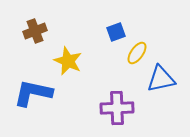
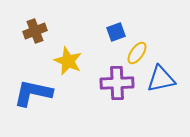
purple cross: moved 25 px up
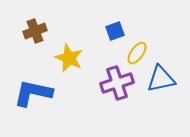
blue square: moved 1 px left, 1 px up
yellow star: moved 1 px right, 3 px up
purple cross: rotated 16 degrees counterclockwise
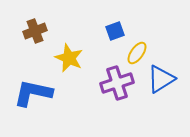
blue triangle: rotated 20 degrees counterclockwise
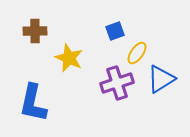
brown cross: rotated 20 degrees clockwise
blue L-shape: moved 10 px down; rotated 90 degrees counterclockwise
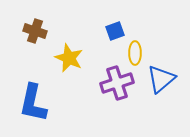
brown cross: rotated 20 degrees clockwise
yellow ellipse: moved 2 px left; rotated 35 degrees counterclockwise
blue triangle: rotated 8 degrees counterclockwise
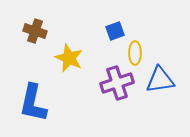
blue triangle: moved 1 px left, 1 px down; rotated 32 degrees clockwise
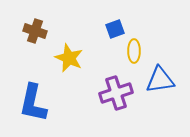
blue square: moved 2 px up
yellow ellipse: moved 1 px left, 2 px up
purple cross: moved 1 px left, 10 px down
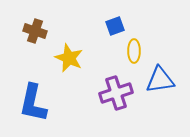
blue square: moved 3 px up
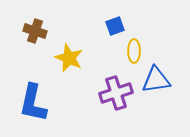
blue triangle: moved 4 px left
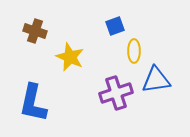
yellow star: moved 1 px right, 1 px up
